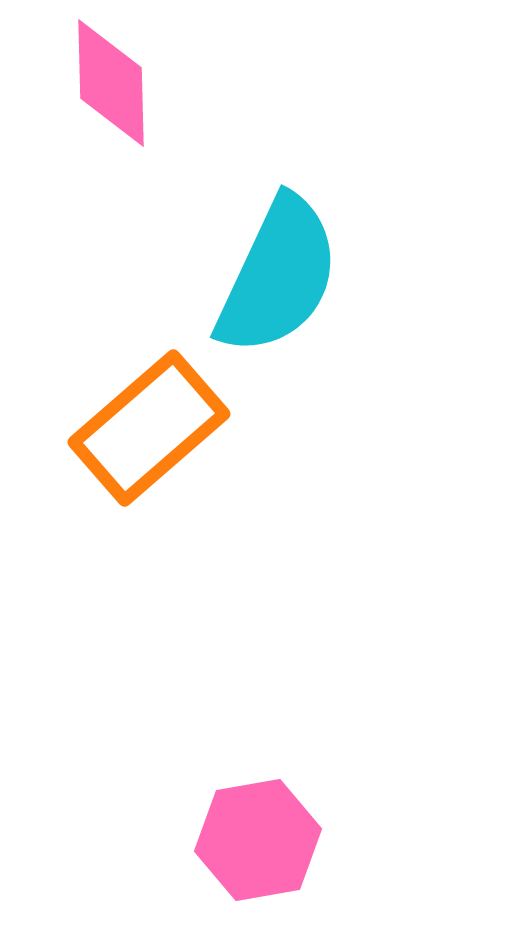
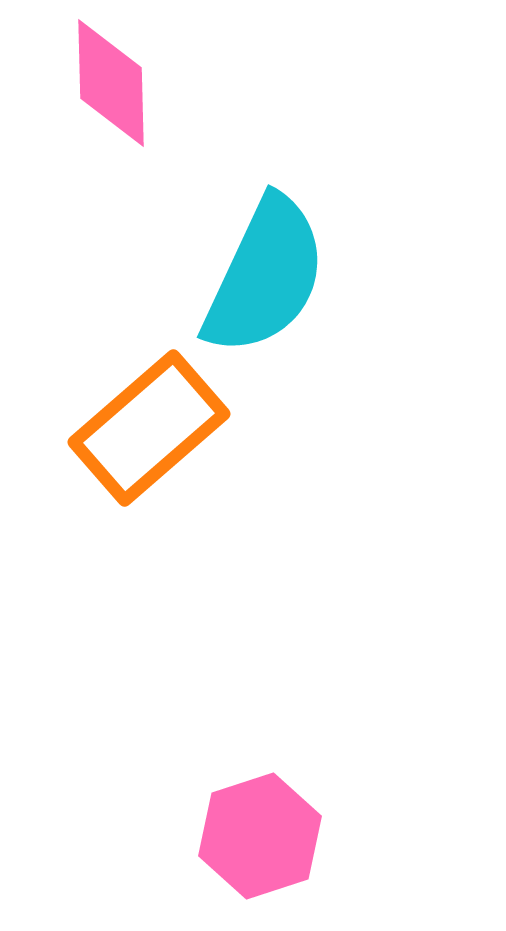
cyan semicircle: moved 13 px left
pink hexagon: moved 2 px right, 4 px up; rotated 8 degrees counterclockwise
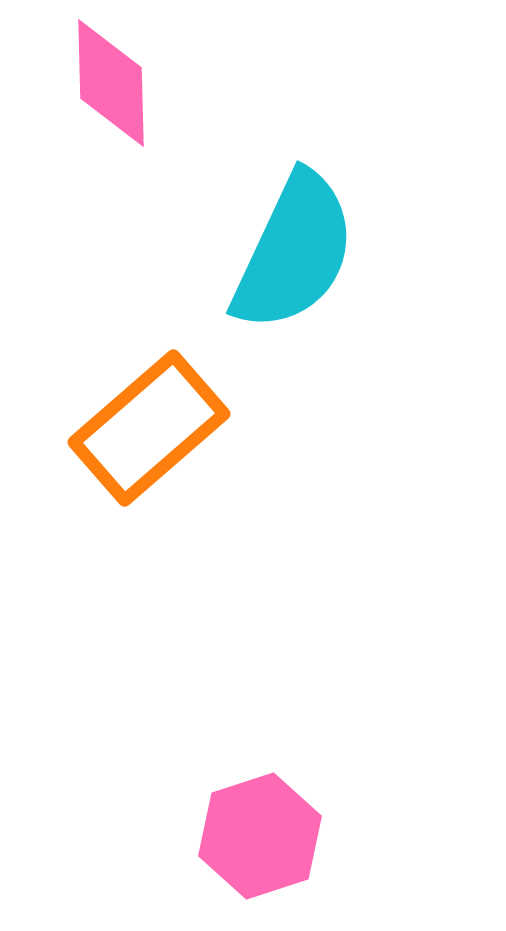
cyan semicircle: moved 29 px right, 24 px up
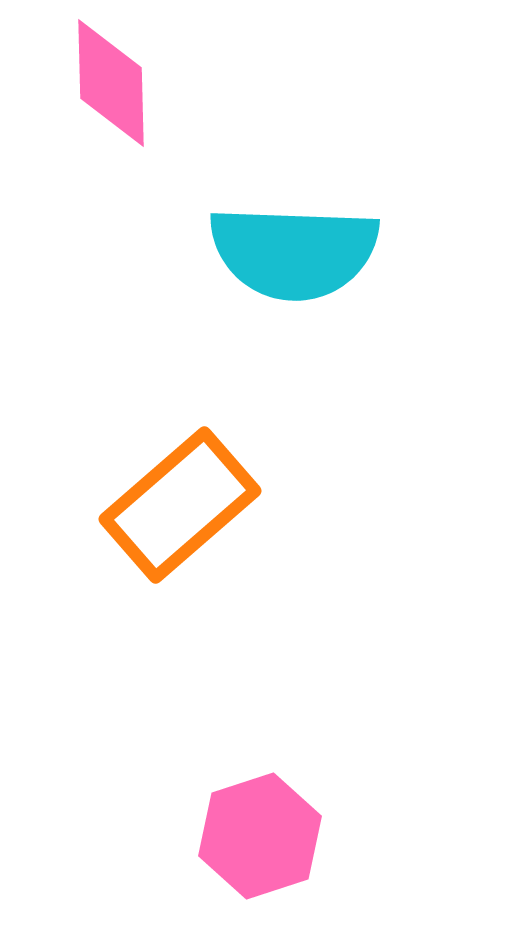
cyan semicircle: rotated 67 degrees clockwise
orange rectangle: moved 31 px right, 77 px down
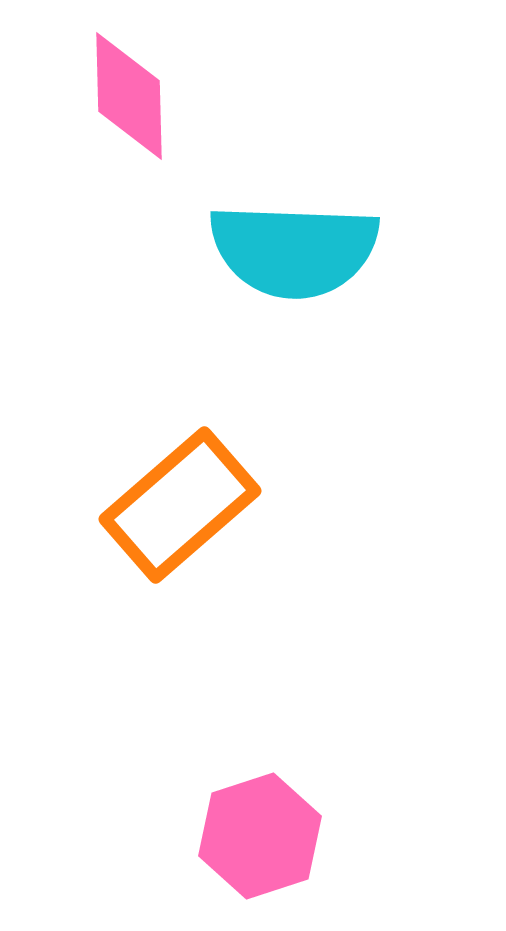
pink diamond: moved 18 px right, 13 px down
cyan semicircle: moved 2 px up
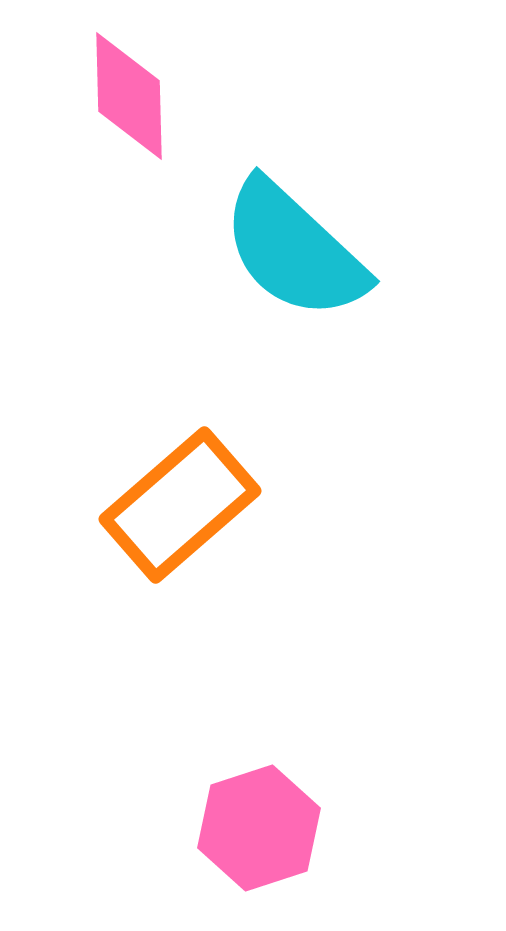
cyan semicircle: rotated 41 degrees clockwise
pink hexagon: moved 1 px left, 8 px up
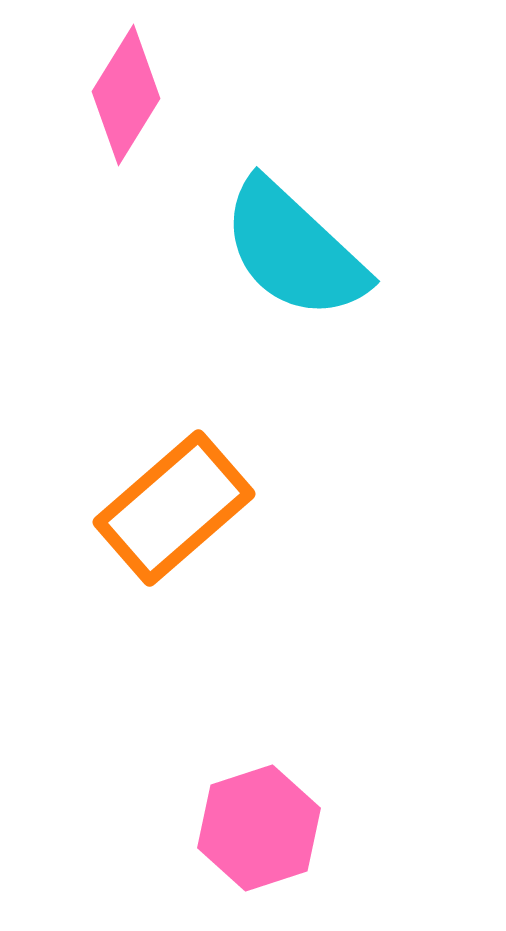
pink diamond: moved 3 px left, 1 px up; rotated 33 degrees clockwise
orange rectangle: moved 6 px left, 3 px down
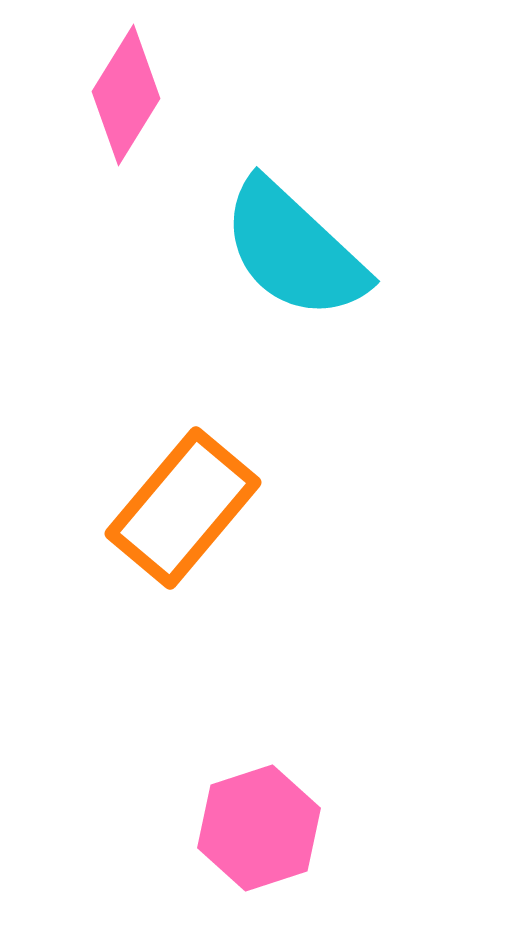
orange rectangle: moved 9 px right; rotated 9 degrees counterclockwise
